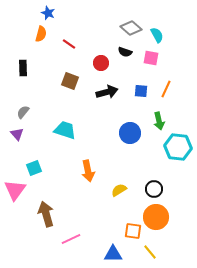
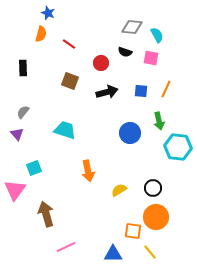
gray diamond: moved 1 px right, 1 px up; rotated 35 degrees counterclockwise
black circle: moved 1 px left, 1 px up
pink line: moved 5 px left, 8 px down
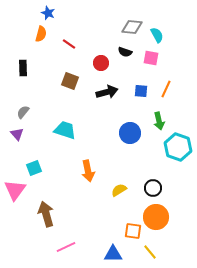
cyan hexagon: rotated 12 degrees clockwise
